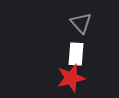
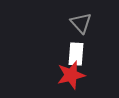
red star: moved 3 px up
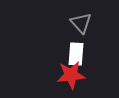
red star: rotated 8 degrees clockwise
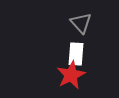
red star: rotated 20 degrees counterclockwise
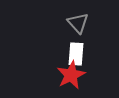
gray triangle: moved 3 px left
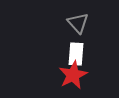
red star: moved 2 px right
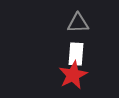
gray triangle: rotated 50 degrees counterclockwise
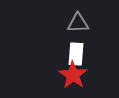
red star: rotated 12 degrees counterclockwise
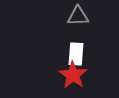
gray triangle: moved 7 px up
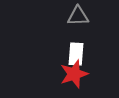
red star: moved 1 px right, 1 px up; rotated 20 degrees clockwise
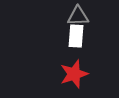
white rectangle: moved 18 px up
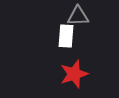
white rectangle: moved 10 px left
